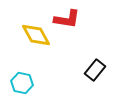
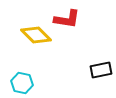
yellow diamond: rotated 16 degrees counterclockwise
black rectangle: moved 6 px right; rotated 40 degrees clockwise
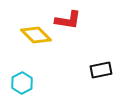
red L-shape: moved 1 px right, 1 px down
cyan hexagon: rotated 20 degrees clockwise
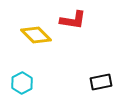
red L-shape: moved 5 px right
black rectangle: moved 12 px down
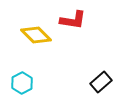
black rectangle: rotated 30 degrees counterclockwise
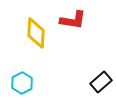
yellow diamond: moved 2 px up; rotated 48 degrees clockwise
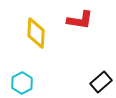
red L-shape: moved 7 px right
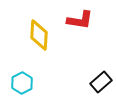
yellow diamond: moved 3 px right, 2 px down
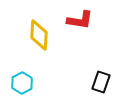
black rectangle: rotated 30 degrees counterclockwise
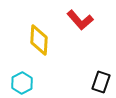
red L-shape: rotated 40 degrees clockwise
yellow diamond: moved 5 px down
